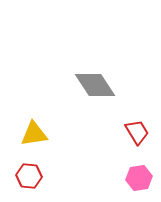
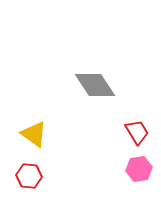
yellow triangle: rotated 44 degrees clockwise
pink hexagon: moved 9 px up
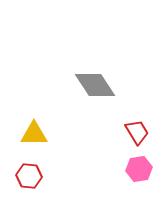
yellow triangle: rotated 36 degrees counterclockwise
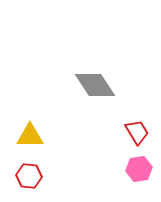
yellow triangle: moved 4 px left, 2 px down
